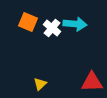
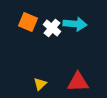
red triangle: moved 14 px left
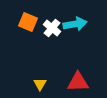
cyan arrow: rotated 15 degrees counterclockwise
yellow triangle: rotated 16 degrees counterclockwise
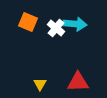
cyan arrow: rotated 15 degrees clockwise
white cross: moved 4 px right
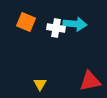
orange square: moved 2 px left
white cross: rotated 30 degrees counterclockwise
red triangle: moved 12 px right, 1 px up; rotated 10 degrees counterclockwise
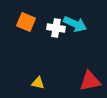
cyan arrow: rotated 20 degrees clockwise
yellow triangle: moved 2 px left, 1 px up; rotated 48 degrees counterclockwise
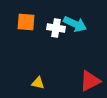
orange square: rotated 18 degrees counterclockwise
red triangle: rotated 15 degrees counterclockwise
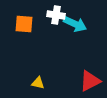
orange square: moved 2 px left, 2 px down
white cross: moved 13 px up
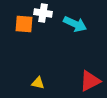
white cross: moved 13 px left, 2 px up
